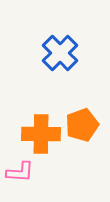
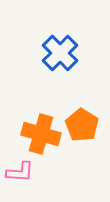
orange pentagon: rotated 20 degrees counterclockwise
orange cross: rotated 15 degrees clockwise
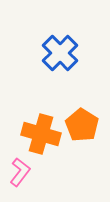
pink L-shape: rotated 56 degrees counterclockwise
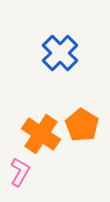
orange cross: rotated 18 degrees clockwise
pink L-shape: rotated 8 degrees counterclockwise
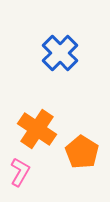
orange pentagon: moved 27 px down
orange cross: moved 4 px left, 5 px up
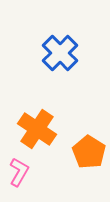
orange pentagon: moved 7 px right
pink L-shape: moved 1 px left
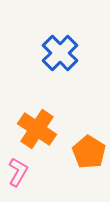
pink L-shape: moved 1 px left
